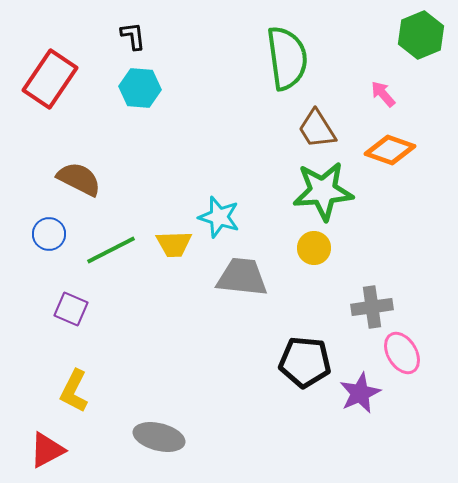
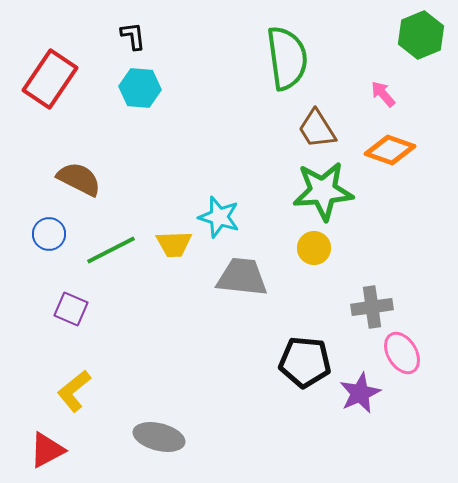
yellow L-shape: rotated 24 degrees clockwise
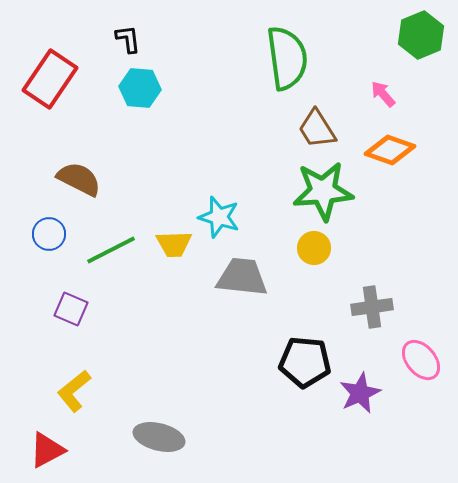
black L-shape: moved 5 px left, 3 px down
pink ellipse: moved 19 px right, 7 px down; rotated 9 degrees counterclockwise
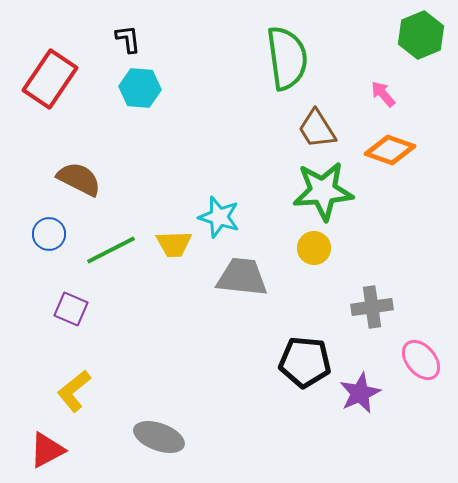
gray ellipse: rotated 6 degrees clockwise
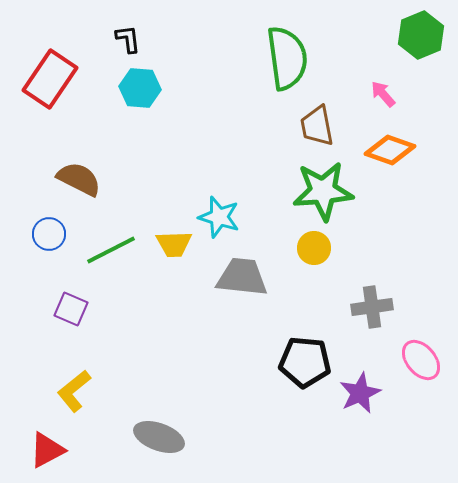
brown trapezoid: moved 3 px up; rotated 21 degrees clockwise
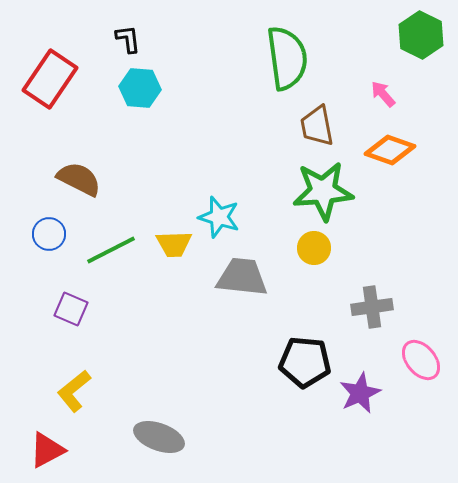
green hexagon: rotated 12 degrees counterclockwise
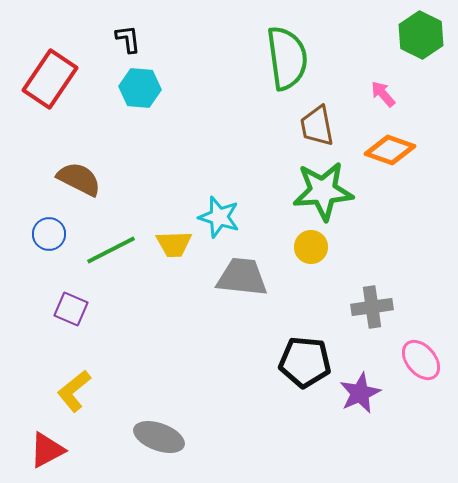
yellow circle: moved 3 px left, 1 px up
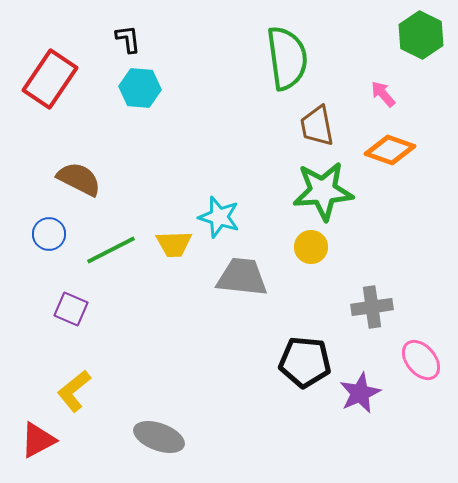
red triangle: moved 9 px left, 10 px up
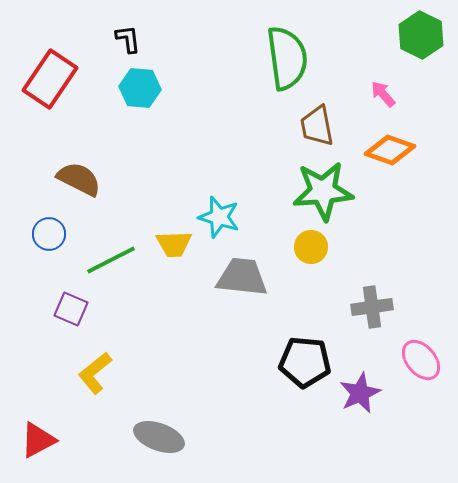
green line: moved 10 px down
yellow L-shape: moved 21 px right, 18 px up
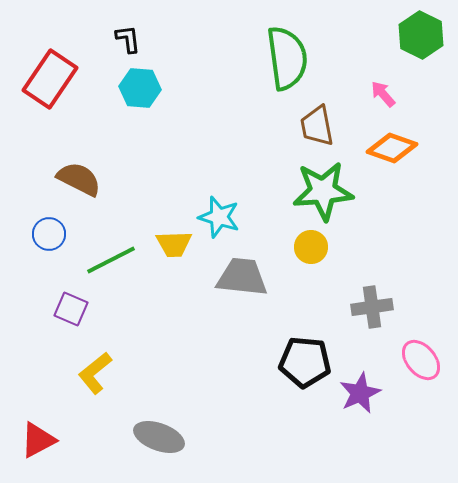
orange diamond: moved 2 px right, 2 px up
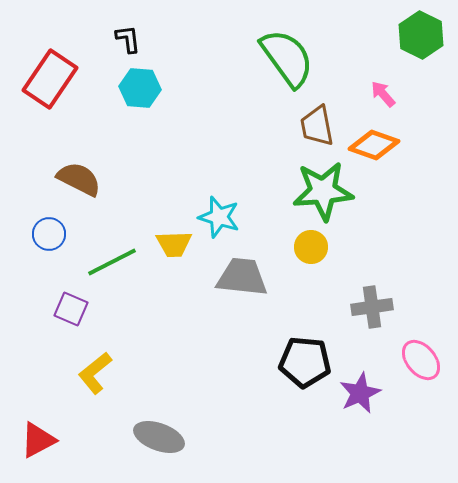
green semicircle: rotated 28 degrees counterclockwise
orange diamond: moved 18 px left, 3 px up
green line: moved 1 px right, 2 px down
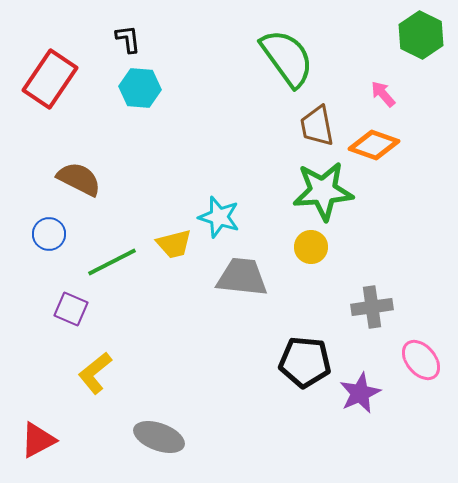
yellow trapezoid: rotated 12 degrees counterclockwise
